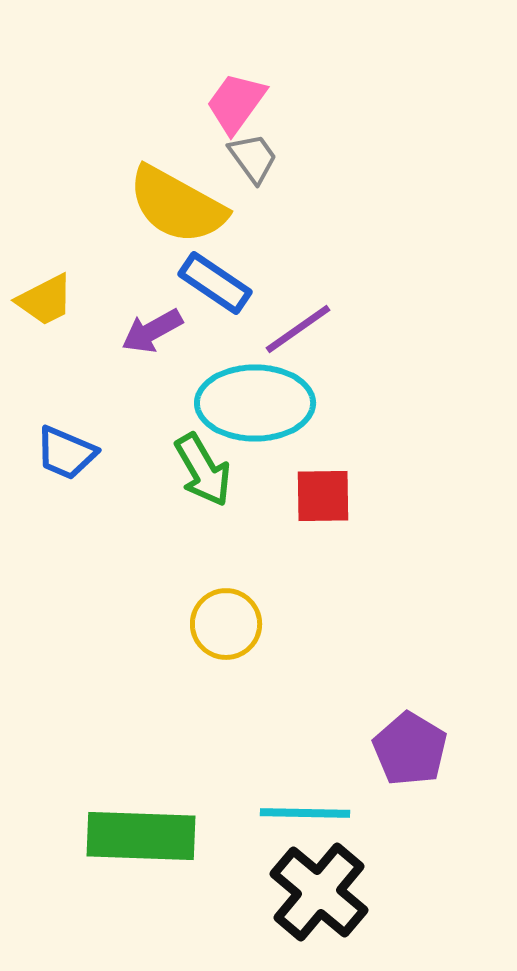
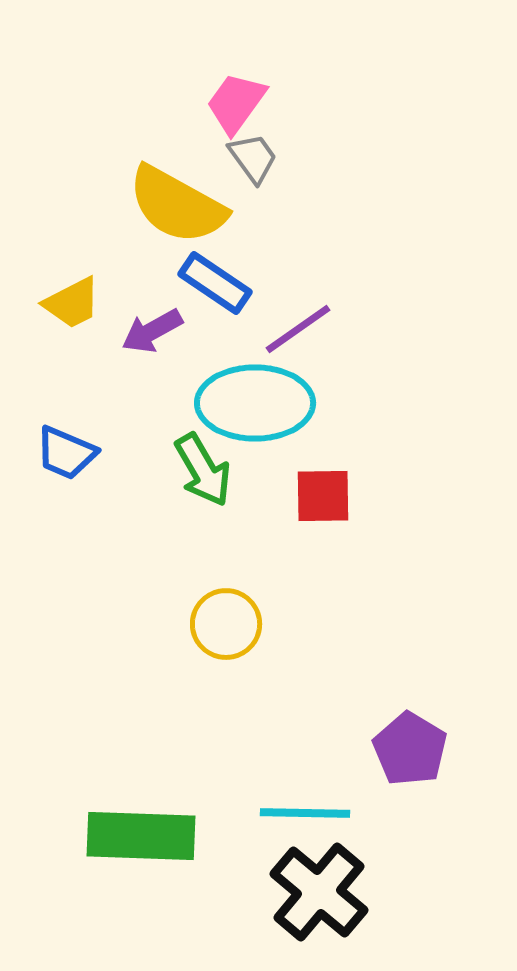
yellow trapezoid: moved 27 px right, 3 px down
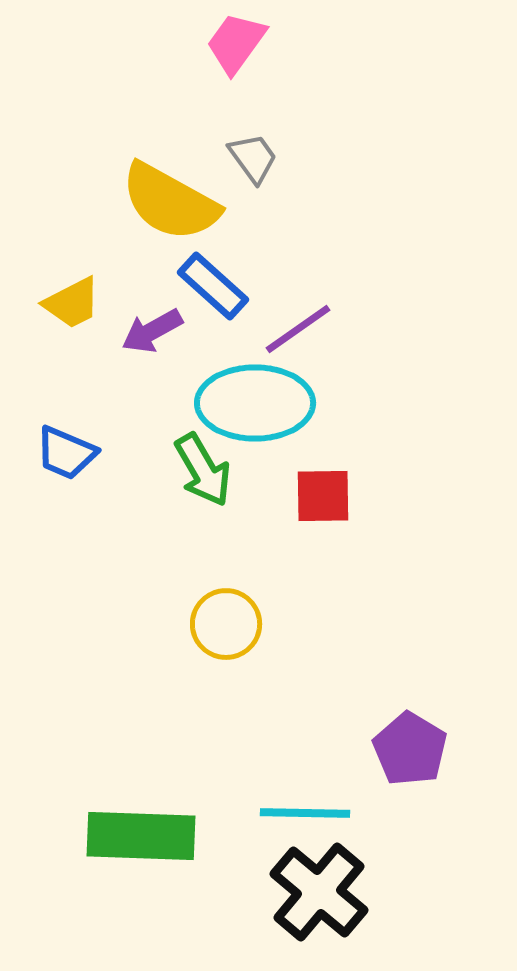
pink trapezoid: moved 60 px up
yellow semicircle: moved 7 px left, 3 px up
blue rectangle: moved 2 px left, 3 px down; rotated 8 degrees clockwise
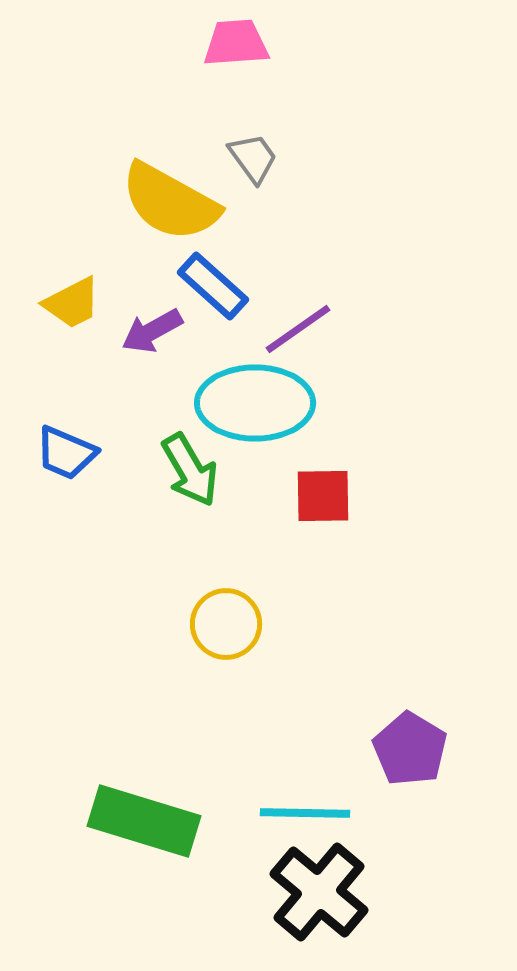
pink trapezoid: rotated 50 degrees clockwise
green arrow: moved 13 px left
green rectangle: moved 3 px right, 15 px up; rotated 15 degrees clockwise
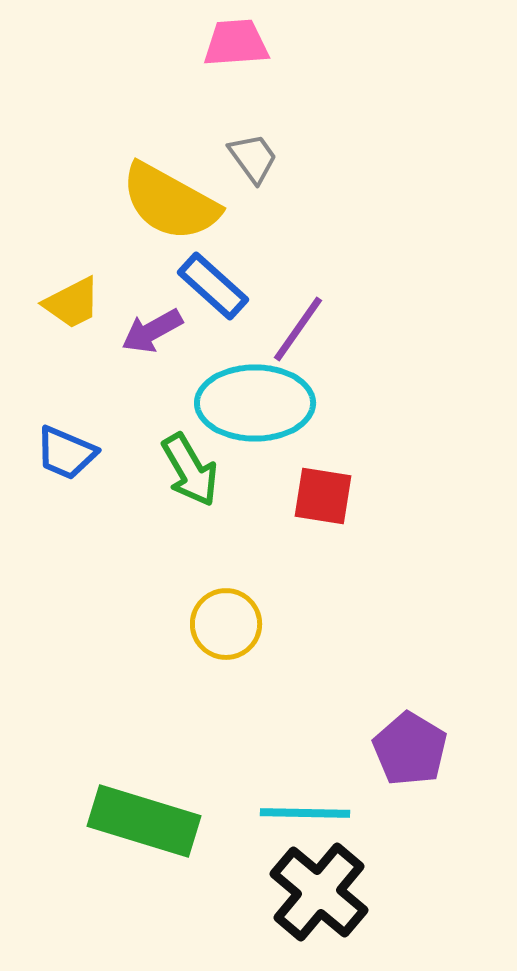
purple line: rotated 20 degrees counterclockwise
red square: rotated 10 degrees clockwise
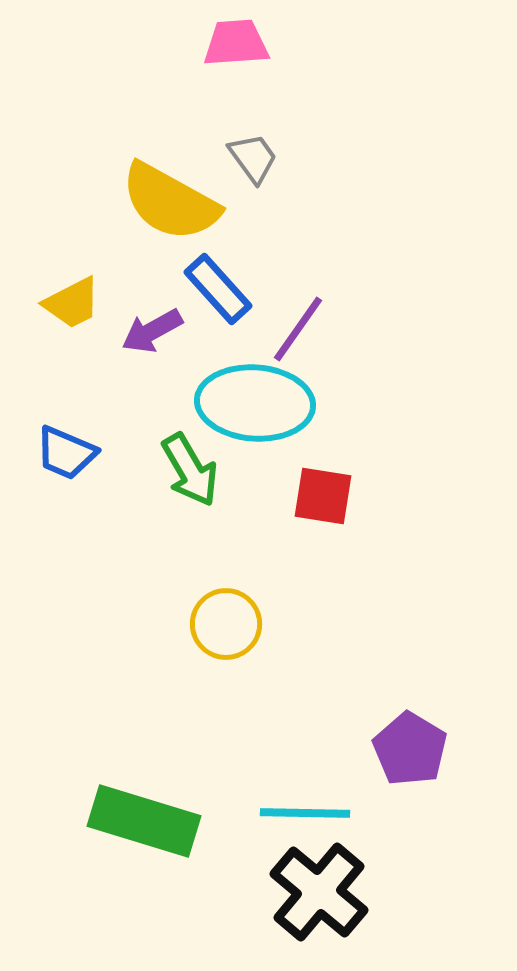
blue rectangle: moved 5 px right, 3 px down; rotated 6 degrees clockwise
cyan ellipse: rotated 4 degrees clockwise
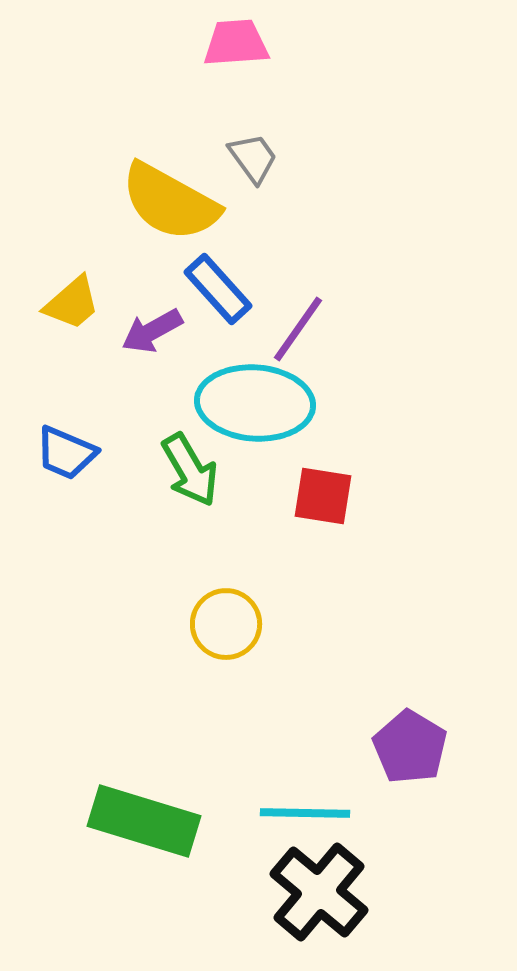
yellow trapezoid: rotated 14 degrees counterclockwise
purple pentagon: moved 2 px up
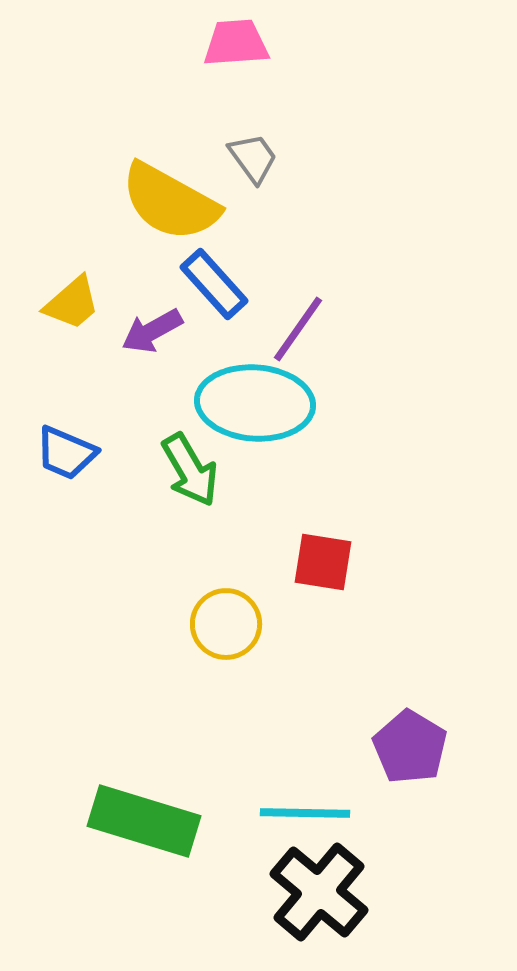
blue rectangle: moved 4 px left, 5 px up
red square: moved 66 px down
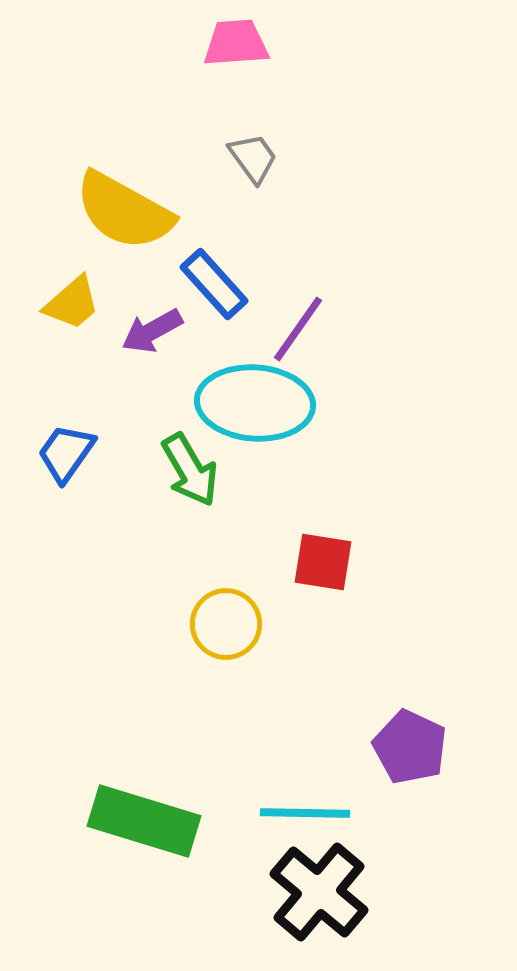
yellow semicircle: moved 46 px left, 9 px down
blue trapezoid: rotated 102 degrees clockwise
purple pentagon: rotated 6 degrees counterclockwise
